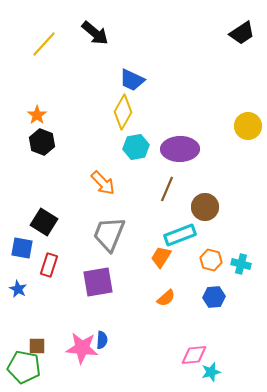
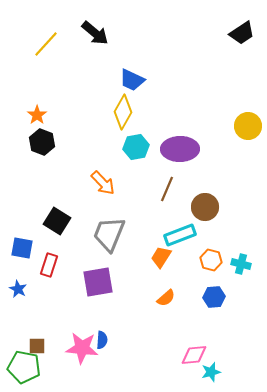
yellow line: moved 2 px right
black square: moved 13 px right, 1 px up
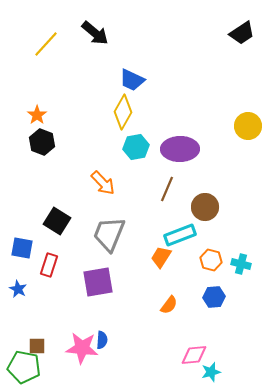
orange semicircle: moved 3 px right, 7 px down; rotated 12 degrees counterclockwise
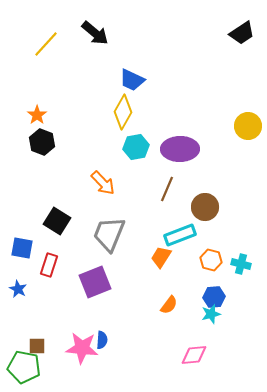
purple square: moved 3 px left; rotated 12 degrees counterclockwise
cyan star: moved 58 px up
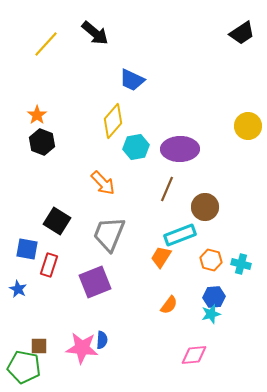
yellow diamond: moved 10 px left, 9 px down; rotated 12 degrees clockwise
blue square: moved 5 px right, 1 px down
brown square: moved 2 px right
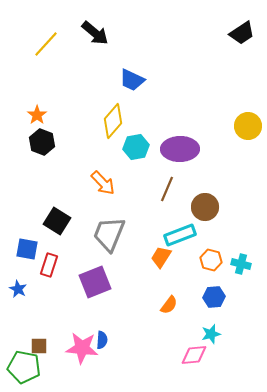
cyan star: moved 20 px down
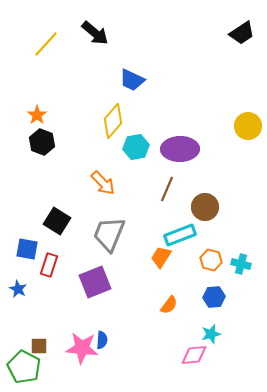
green pentagon: rotated 16 degrees clockwise
